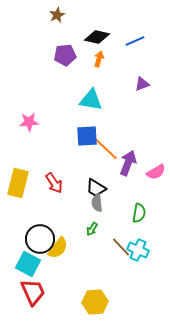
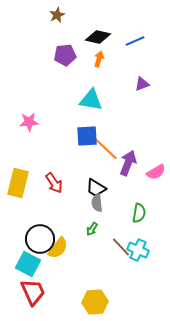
black diamond: moved 1 px right
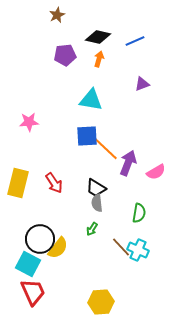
yellow hexagon: moved 6 px right
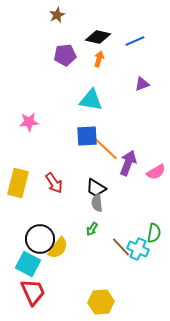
green semicircle: moved 15 px right, 20 px down
cyan cross: moved 1 px up
